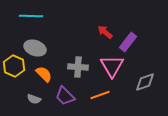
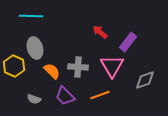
red arrow: moved 5 px left
gray ellipse: rotated 55 degrees clockwise
orange semicircle: moved 8 px right, 3 px up
gray diamond: moved 2 px up
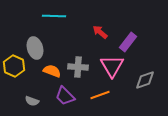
cyan line: moved 23 px right
orange semicircle: rotated 24 degrees counterclockwise
gray semicircle: moved 2 px left, 2 px down
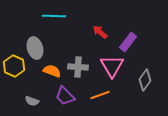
gray diamond: rotated 35 degrees counterclockwise
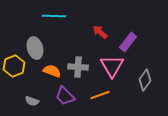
yellow hexagon: rotated 15 degrees clockwise
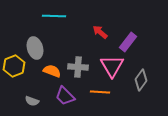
gray diamond: moved 4 px left
orange line: moved 3 px up; rotated 24 degrees clockwise
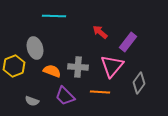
pink triangle: rotated 10 degrees clockwise
gray diamond: moved 2 px left, 3 px down
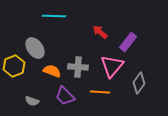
gray ellipse: rotated 20 degrees counterclockwise
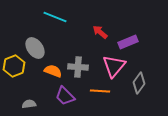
cyan line: moved 1 px right, 1 px down; rotated 20 degrees clockwise
purple rectangle: rotated 30 degrees clockwise
pink triangle: moved 2 px right
orange semicircle: moved 1 px right
orange line: moved 1 px up
gray semicircle: moved 3 px left, 3 px down; rotated 152 degrees clockwise
